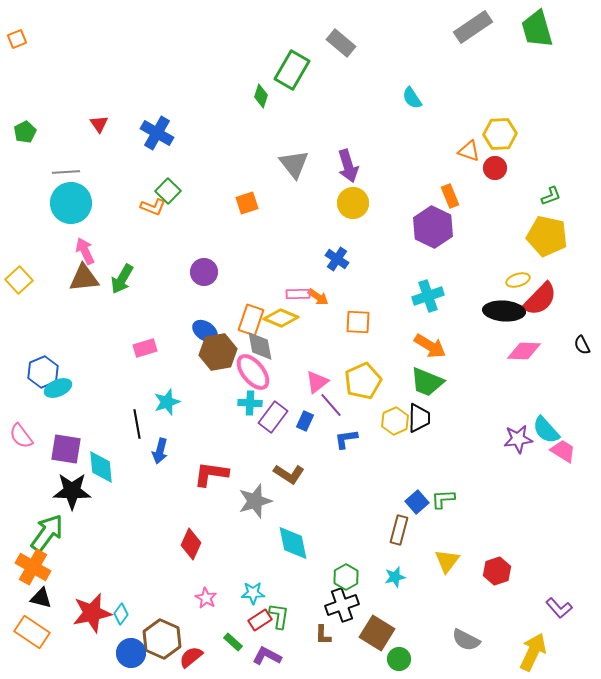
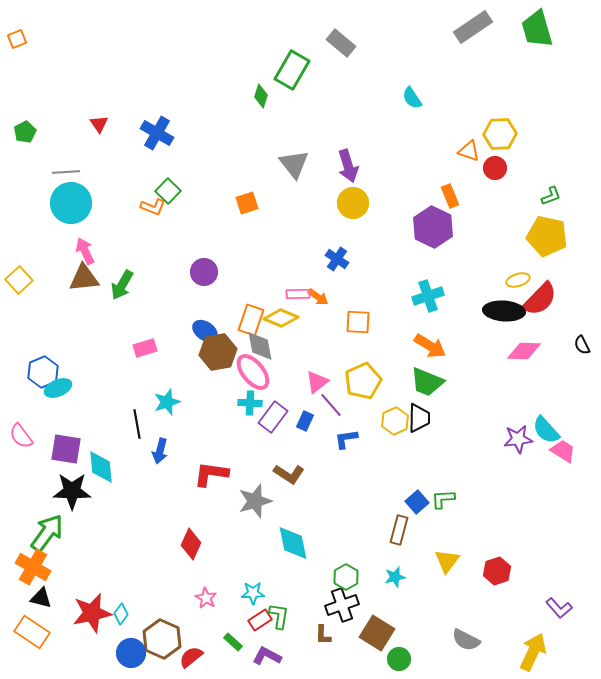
green arrow at (122, 279): moved 6 px down
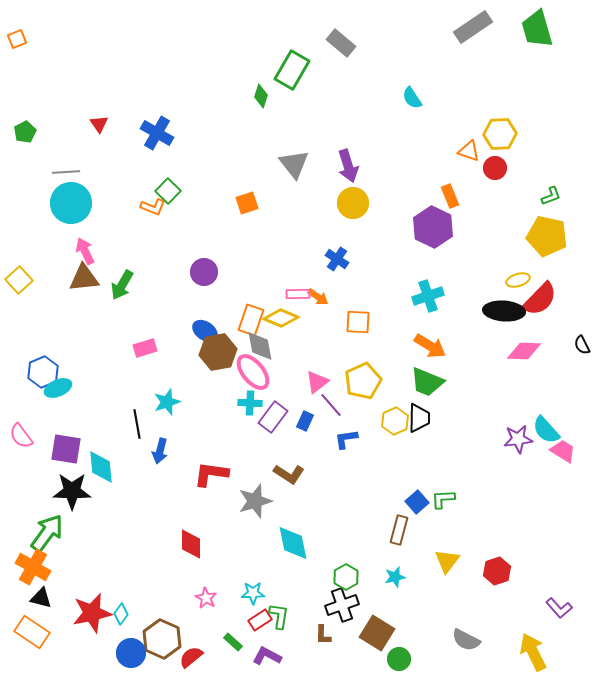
red diamond at (191, 544): rotated 24 degrees counterclockwise
yellow arrow at (533, 652): rotated 51 degrees counterclockwise
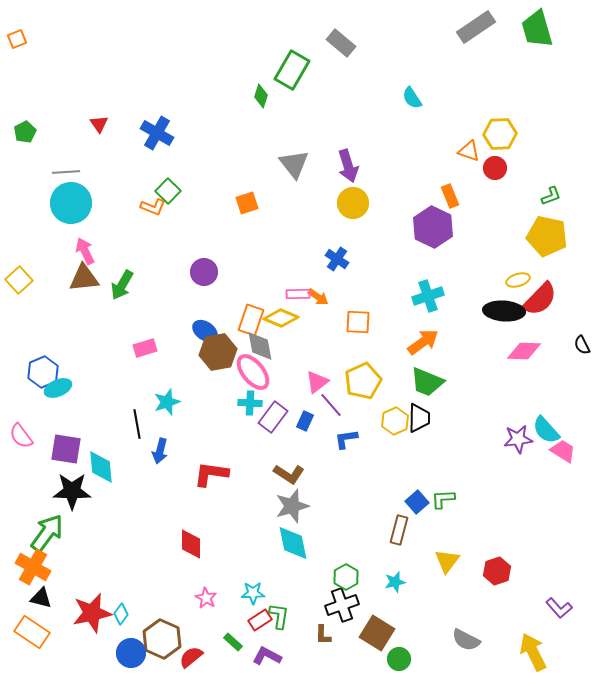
gray rectangle at (473, 27): moved 3 px right
orange arrow at (430, 346): moved 7 px left, 4 px up; rotated 68 degrees counterclockwise
gray star at (255, 501): moved 37 px right, 5 px down
cyan star at (395, 577): moved 5 px down
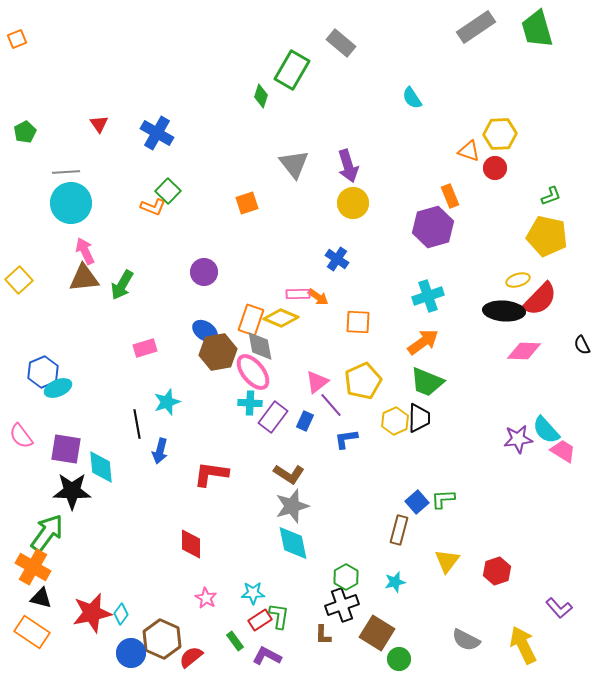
purple hexagon at (433, 227): rotated 18 degrees clockwise
green rectangle at (233, 642): moved 2 px right, 1 px up; rotated 12 degrees clockwise
yellow arrow at (533, 652): moved 10 px left, 7 px up
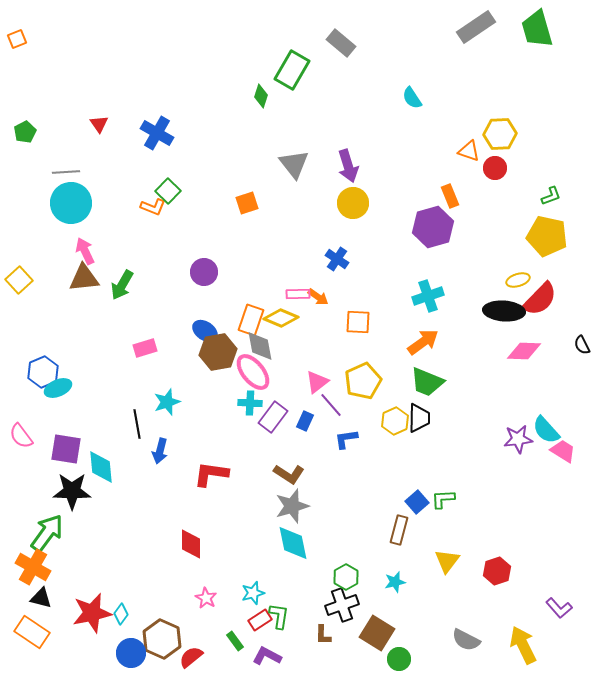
cyan star at (253, 593): rotated 15 degrees counterclockwise
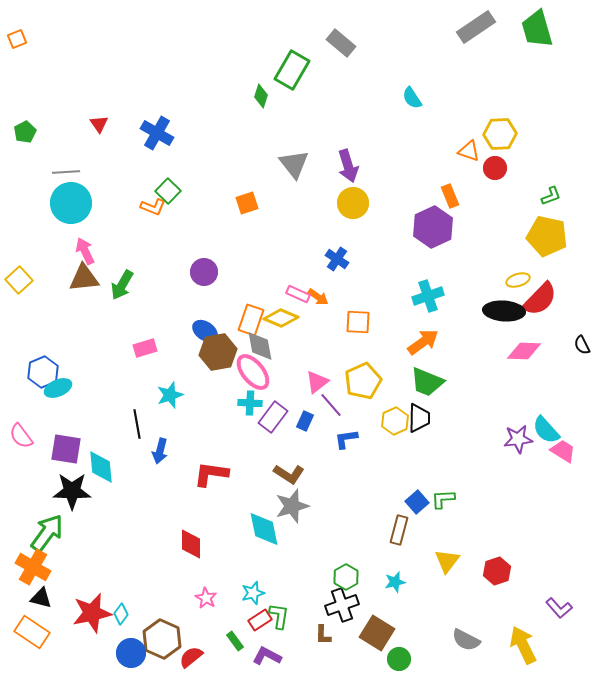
purple hexagon at (433, 227): rotated 9 degrees counterclockwise
pink rectangle at (298, 294): rotated 25 degrees clockwise
cyan star at (167, 402): moved 3 px right, 7 px up
cyan diamond at (293, 543): moved 29 px left, 14 px up
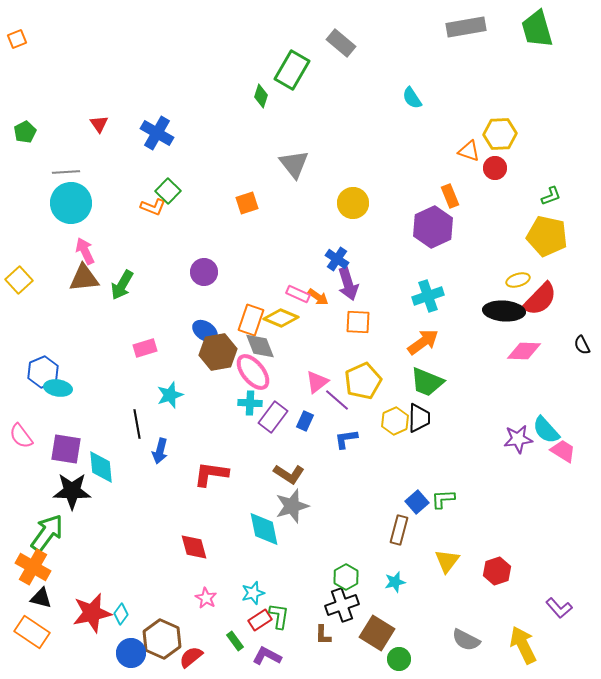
gray rectangle at (476, 27): moved 10 px left; rotated 24 degrees clockwise
purple arrow at (348, 166): moved 118 px down
gray diamond at (260, 346): rotated 12 degrees counterclockwise
cyan ellipse at (58, 388): rotated 32 degrees clockwise
purple line at (331, 405): moved 6 px right, 5 px up; rotated 8 degrees counterclockwise
red diamond at (191, 544): moved 3 px right, 3 px down; rotated 16 degrees counterclockwise
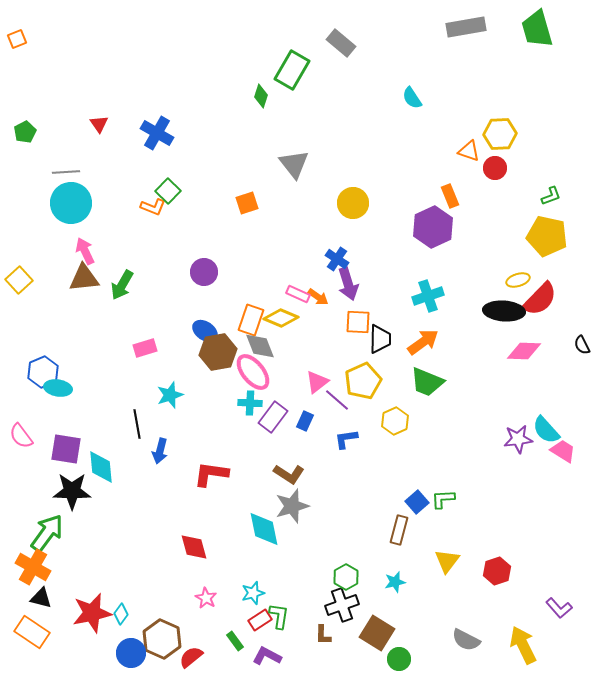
black trapezoid at (419, 418): moved 39 px left, 79 px up
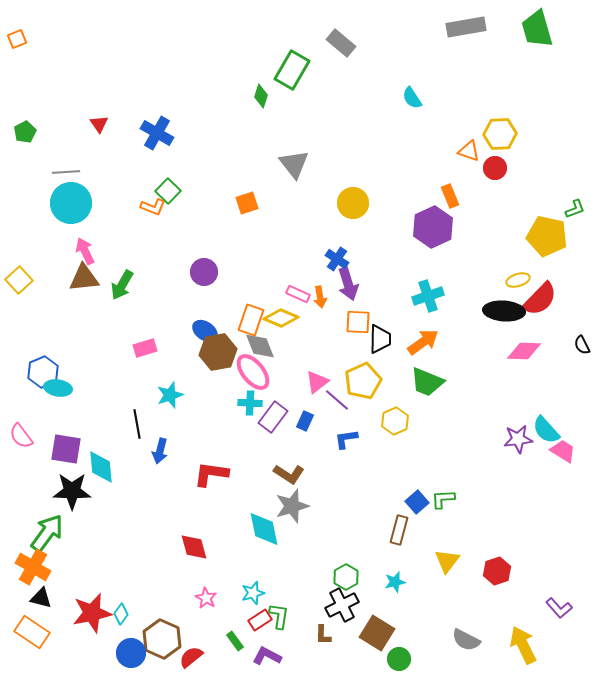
green L-shape at (551, 196): moved 24 px right, 13 px down
orange arrow at (318, 297): moved 2 px right; rotated 45 degrees clockwise
black cross at (342, 605): rotated 8 degrees counterclockwise
